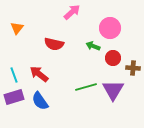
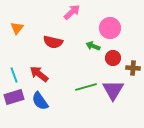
red semicircle: moved 1 px left, 2 px up
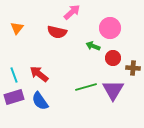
red semicircle: moved 4 px right, 10 px up
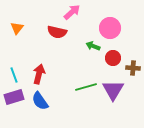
red arrow: rotated 66 degrees clockwise
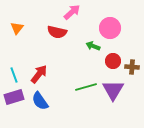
red circle: moved 3 px down
brown cross: moved 1 px left, 1 px up
red arrow: rotated 24 degrees clockwise
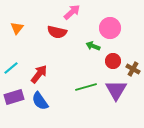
brown cross: moved 1 px right, 2 px down; rotated 24 degrees clockwise
cyan line: moved 3 px left, 7 px up; rotated 70 degrees clockwise
purple triangle: moved 3 px right
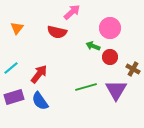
red circle: moved 3 px left, 4 px up
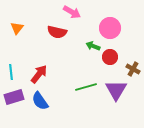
pink arrow: rotated 72 degrees clockwise
cyan line: moved 4 px down; rotated 56 degrees counterclockwise
